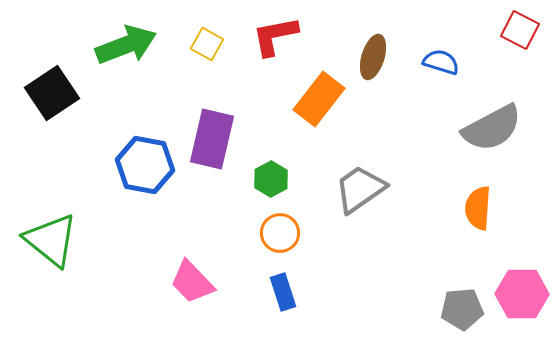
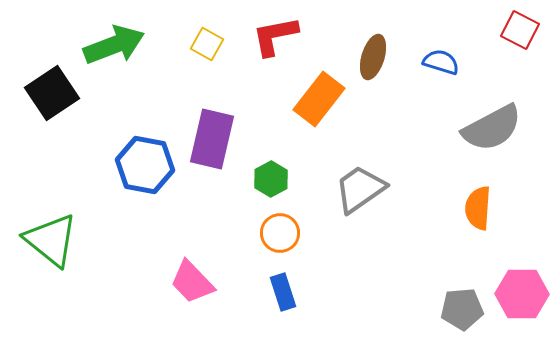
green arrow: moved 12 px left
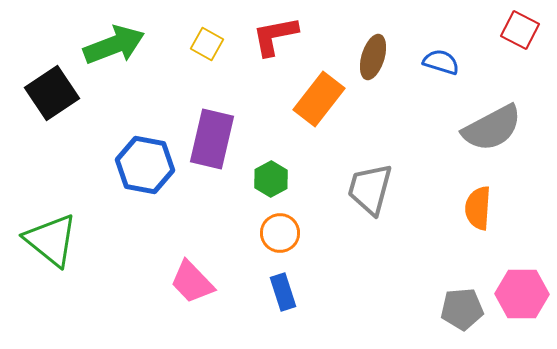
gray trapezoid: moved 10 px right; rotated 40 degrees counterclockwise
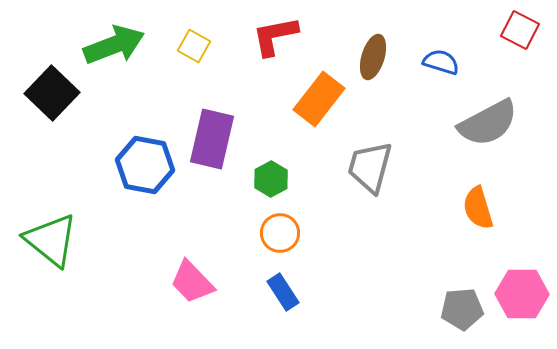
yellow square: moved 13 px left, 2 px down
black square: rotated 12 degrees counterclockwise
gray semicircle: moved 4 px left, 5 px up
gray trapezoid: moved 22 px up
orange semicircle: rotated 21 degrees counterclockwise
blue rectangle: rotated 15 degrees counterclockwise
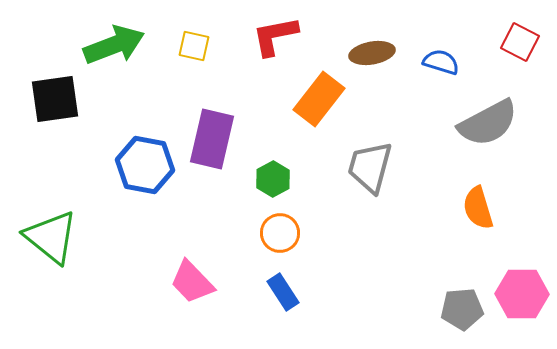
red square: moved 12 px down
yellow square: rotated 16 degrees counterclockwise
brown ellipse: moved 1 px left, 4 px up; rotated 63 degrees clockwise
black square: moved 3 px right, 6 px down; rotated 38 degrees clockwise
green hexagon: moved 2 px right
green triangle: moved 3 px up
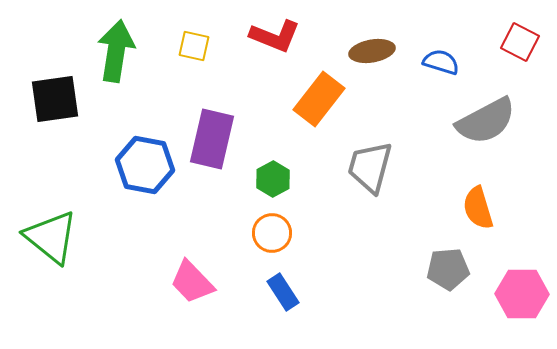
red L-shape: rotated 147 degrees counterclockwise
green arrow: moved 2 px right, 6 px down; rotated 60 degrees counterclockwise
brown ellipse: moved 2 px up
gray semicircle: moved 2 px left, 2 px up
orange circle: moved 8 px left
gray pentagon: moved 14 px left, 40 px up
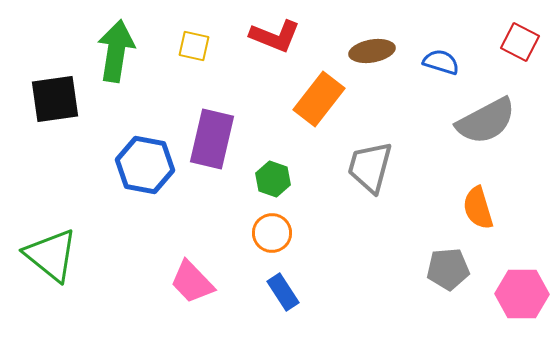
green hexagon: rotated 12 degrees counterclockwise
green triangle: moved 18 px down
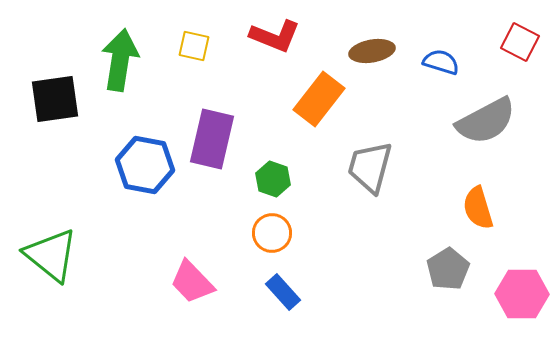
green arrow: moved 4 px right, 9 px down
gray pentagon: rotated 27 degrees counterclockwise
blue rectangle: rotated 9 degrees counterclockwise
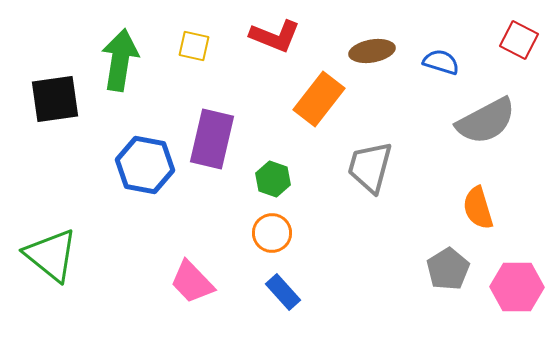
red square: moved 1 px left, 2 px up
pink hexagon: moved 5 px left, 7 px up
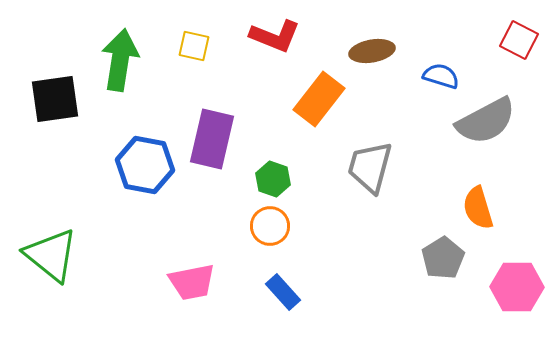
blue semicircle: moved 14 px down
orange circle: moved 2 px left, 7 px up
gray pentagon: moved 5 px left, 11 px up
pink trapezoid: rotated 57 degrees counterclockwise
